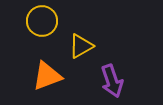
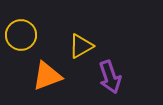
yellow circle: moved 21 px left, 14 px down
purple arrow: moved 2 px left, 4 px up
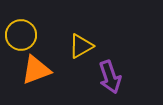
orange triangle: moved 11 px left, 6 px up
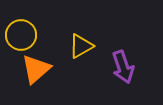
orange triangle: moved 1 px up; rotated 20 degrees counterclockwise
purple arrow: moved 13 px right, 10 px up
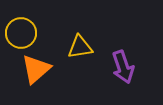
yellow circle: moved 2 px up
yellow triangle: moved 1 px left, 1 px down; rotated 20 degrees clockwise
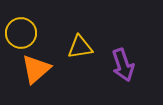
purple arrow: moved 2 px up
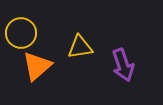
orange triangle: moved 1 px right, 3 px up
